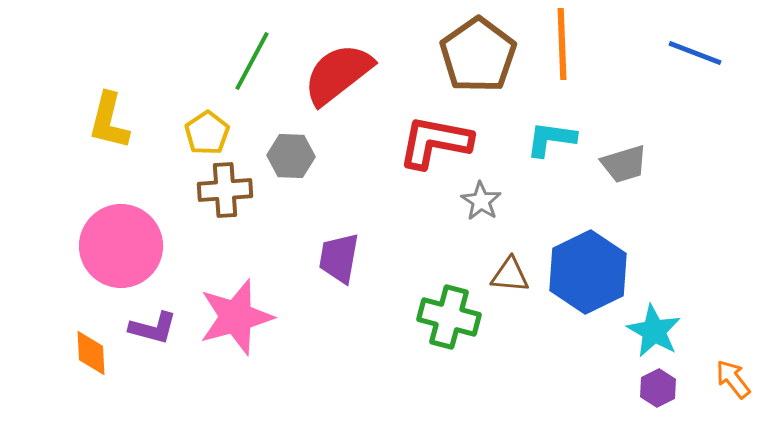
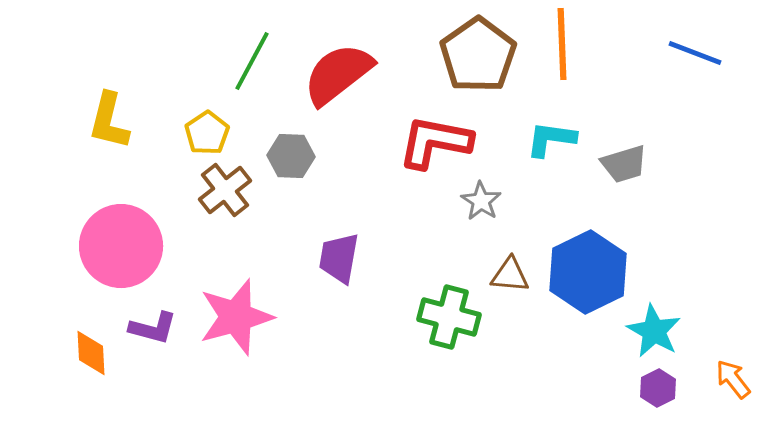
brown cross: rotated 34 degrees counterclockwise
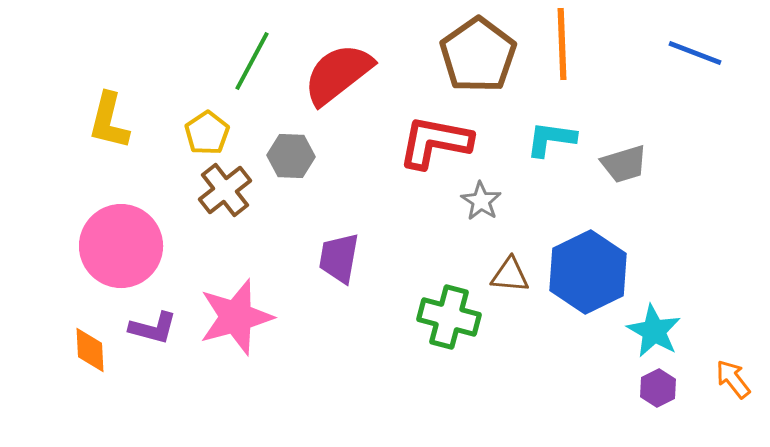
orange diamond: moved 1 px left, 3 px up
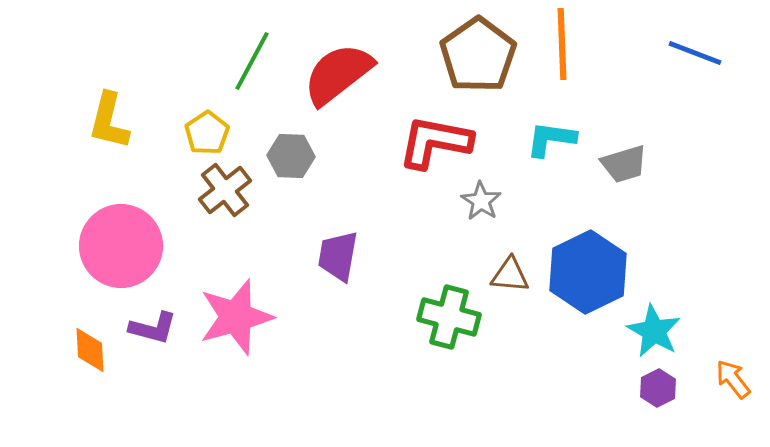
purple trapezoid: moved 1 px left, 2 px up
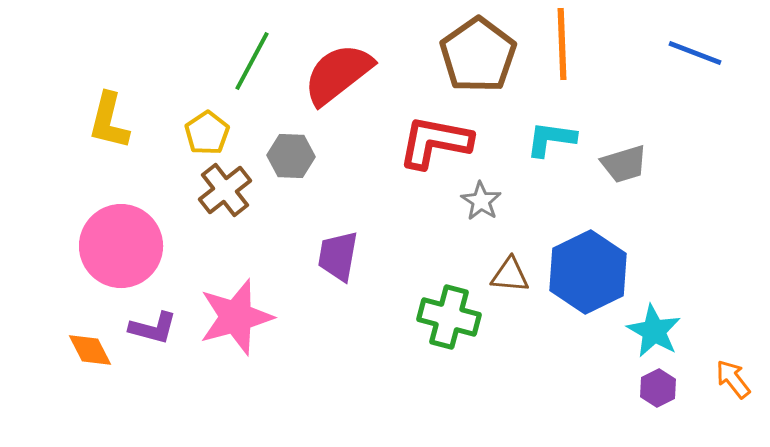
orange diamond: rotated 24 degrees counterclockwise
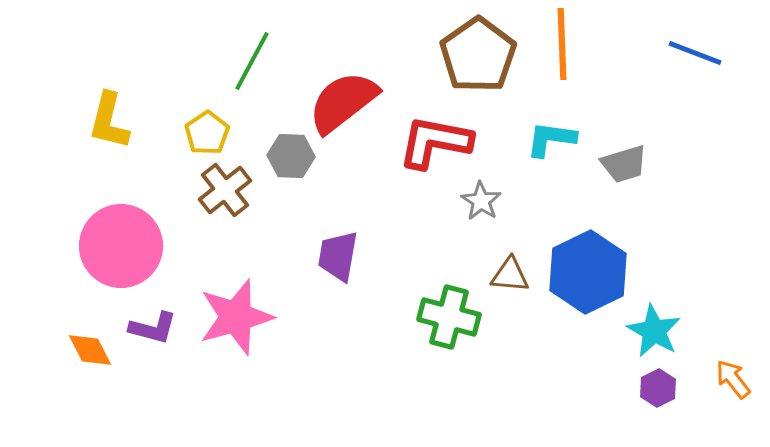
red semicircle: moved 5 px right, 28 px down
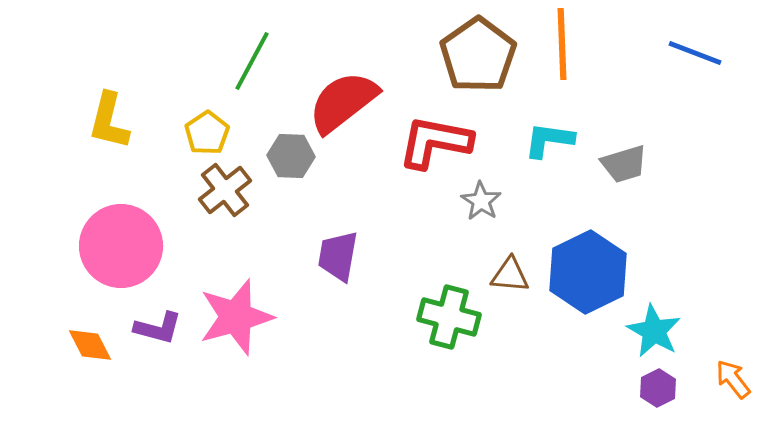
cyan L-shape: moved 2 px left, 1 px down
purple L-shape: moved 5 px right
orange diamond: moved 5 px up
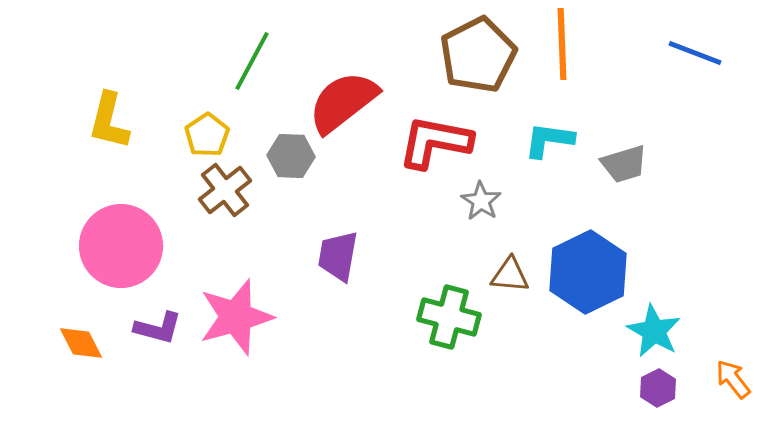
brown pentagon: rotated 8 degrees clockwise
yellow pentagon: moved 2 px down
orange diamond: moved 9 px left, 2 px up
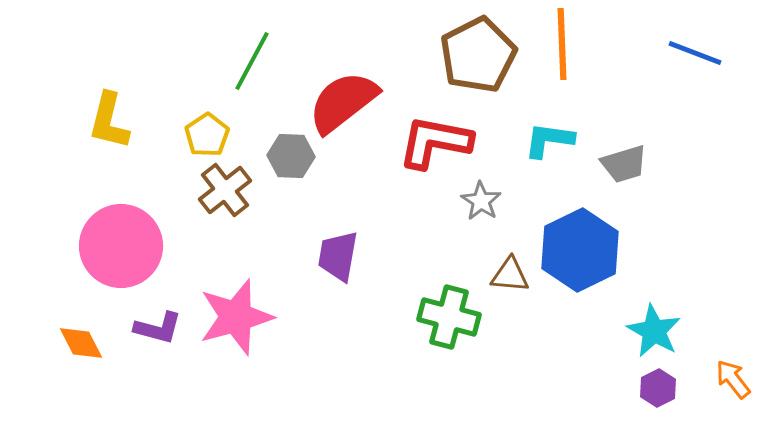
blue hexagon: moved 8 px left, 22 px up
